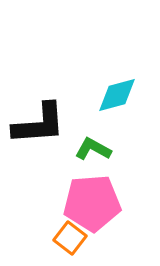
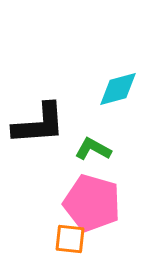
cyan diamond: moved 1 px right, 6 px up
pink pentagon: rotated 20 degrees clockwise
orange square: moved 1 px down; rotated 32 degrees counterclockwise
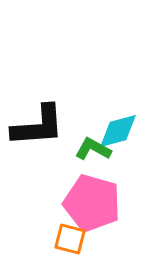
cyan diamond: moved 42 px down
black L-shape: moved 1 px left, 2 px down
orange square: rotated 8 degrees clockwise
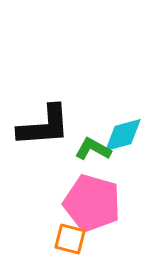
black L-shape: moved 6 px right
cyan diamond: moved 5 px right, 4 px down
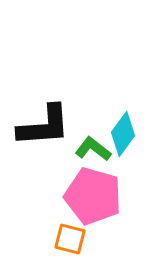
cyan diamond: moved 1 px up; rotated 39 degrees counterclockwise
green L-shape: rotated 9 degrees clockwise
pink pentagon: moved 1 px right, 7 px up
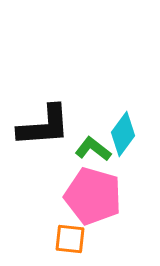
orange square: rotated 8 degrees counterclockwise
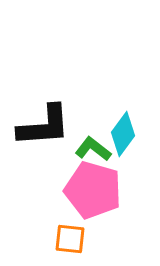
pink pentagon: moved 6 px up
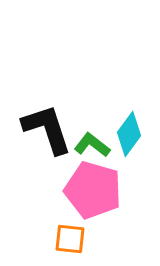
black L-shape: moved 3 px right, 3 px down; rotated 104 degrees counterclockwise
cyan diamond: moved 6 px right
green L-shape: moved 1 px left, 4 px up
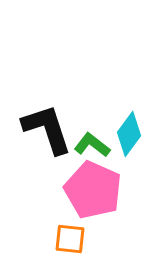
pink pentagon: rotated 8 degrees clockwise
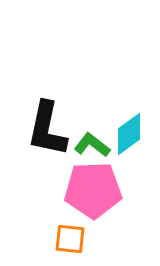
black L-shape: rotated 150 degrees counterclockwise
cyan diamond: rotated 18 degrees clockwise
pink pentagon: rotated 26 degrees counterclockwise
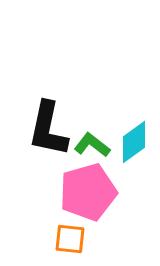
black L-shape: moved 1 px right
cyan diamond: moved 5 px right, 8 px down
pink pentagon: moved 5 px left, 2 px down; rotated 14 degrees counterclockwise
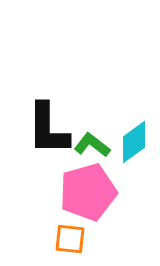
black L-shape: rotated 12 degrees counterclockwise
